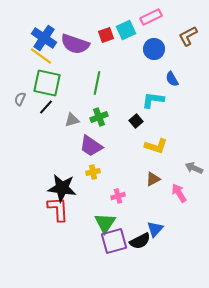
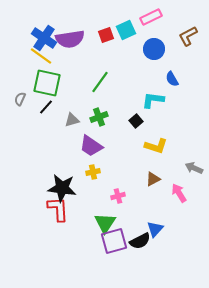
purple semicircle: moved 5 px left, 5 px up; rotated 28 degrees counterclockwise
green line: moved 3 px right, 1 px up; rotated 25 degrees clockwise
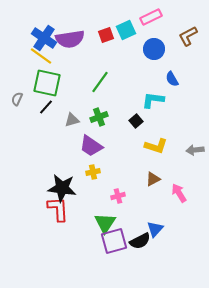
gray semicircle: moved 3 px left
gray arrow: moved 1 px right, 18 px up; rotated 30 degrees counterclockwise
